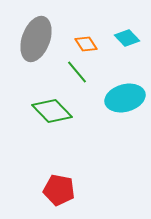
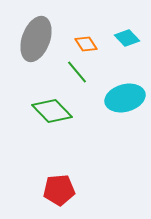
red pentagon: rotated 16 degrees counterclockwise
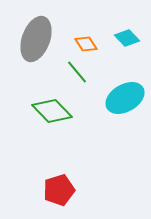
cyan ellipse: rotated 15 degrees counterclockwise
red pentagon: rotated 12 degrees counterclockwise
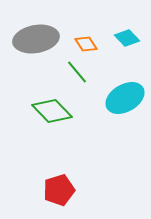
gray ellipse: rotated 60 degrees clockwise
